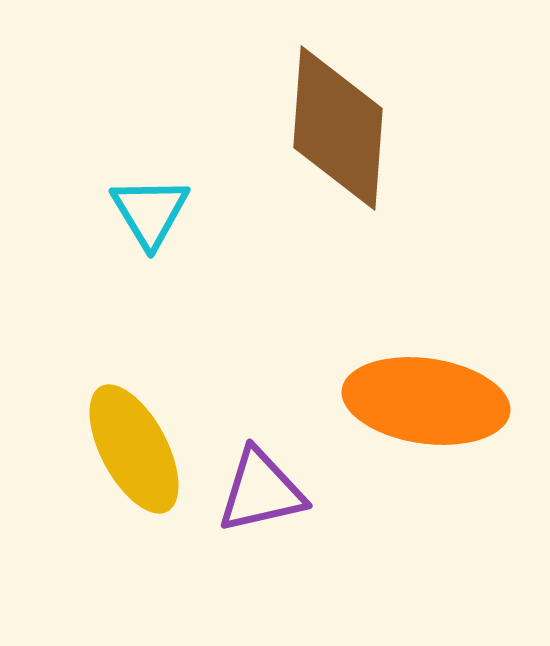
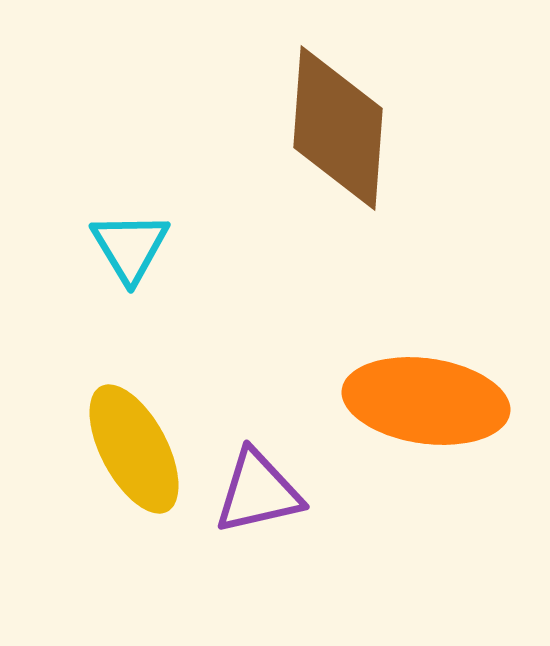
cyan triangle: moved 20 px left, 35 px down
purple triangle: moved 3 px left, 1 px down
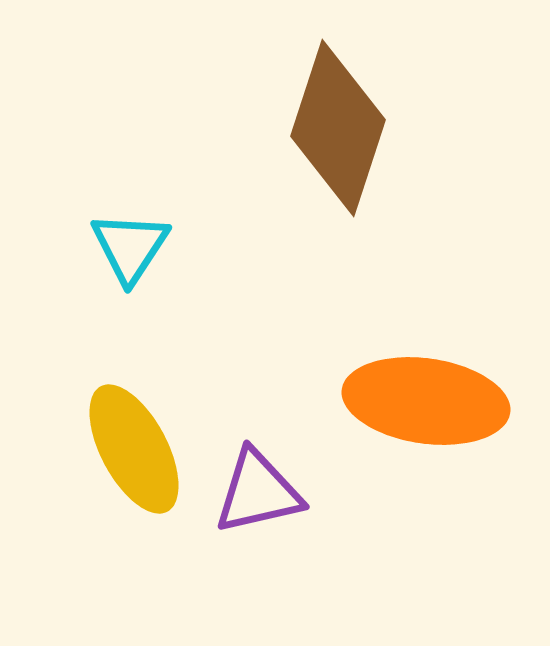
brown diamond: rotated 14 degrees clockwise
cyan triangle: rotated 4 degrees clockwise
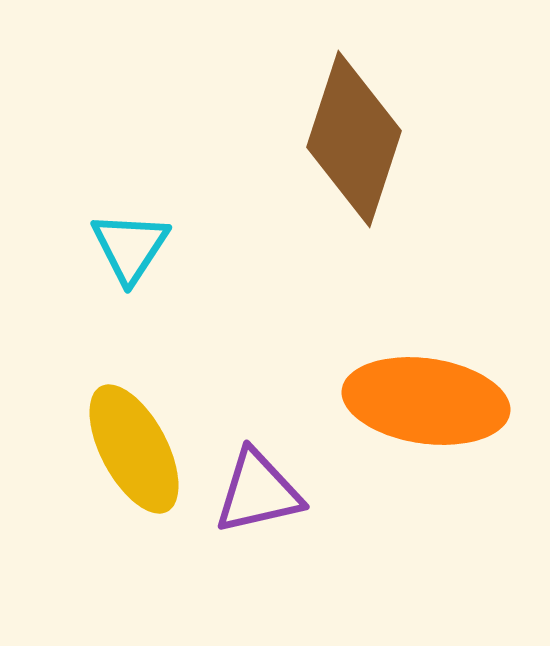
brown diamond: moved 16 px right, 11 px down
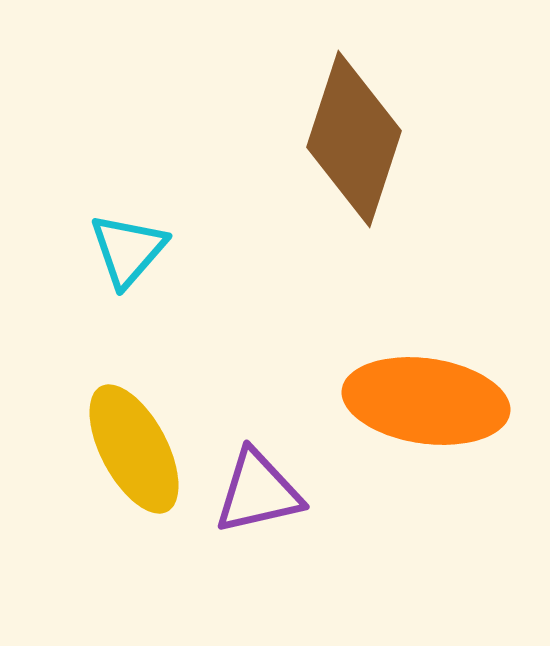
cyan triangle: moved 2 px left, 3 px down; rotated 8 degrees clockwise
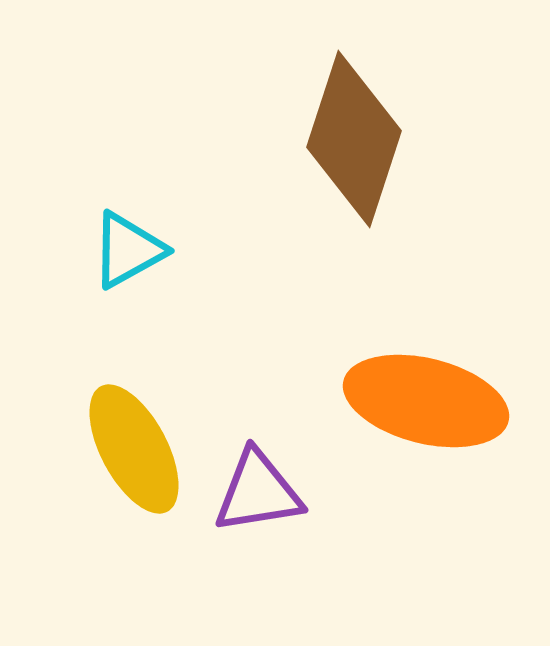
cyan triangle: rotated 20 degrees clockwise
orange ellipse: rotated 6 degrees clockwise
purple triangle: rotated 4 degrees clockwise
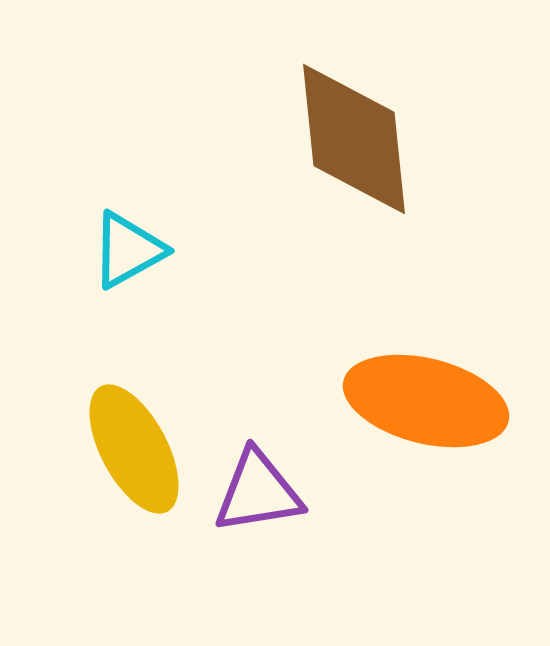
brown diamond: rotated 24 degrees counterclockwise
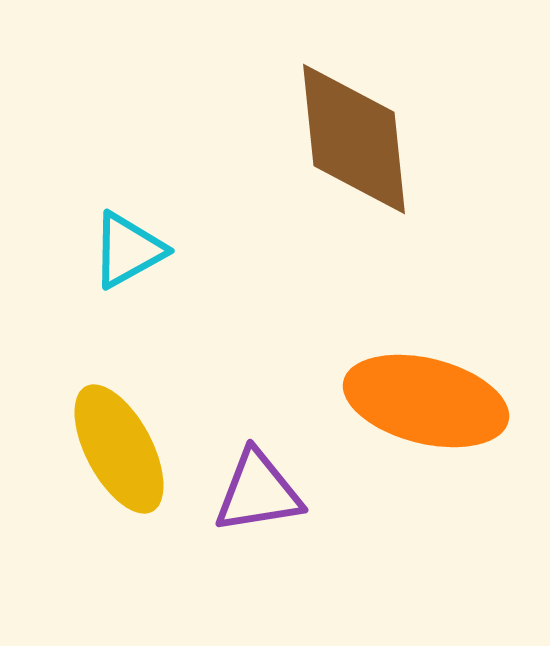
yellow ellipse: moved 15 px left
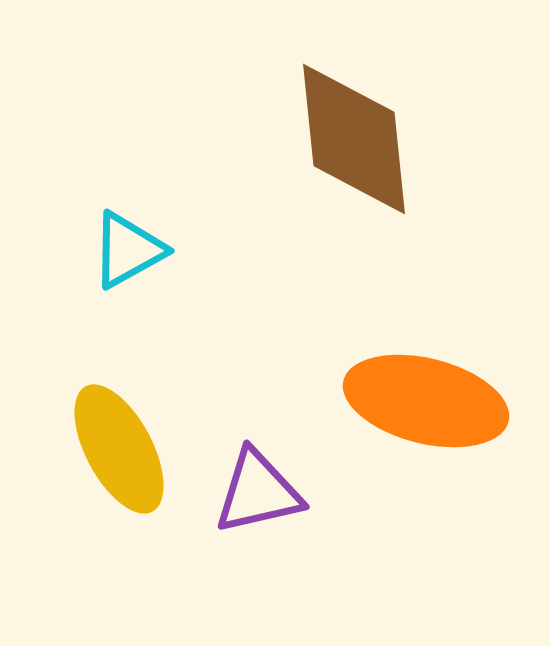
purple triangle: rotated 4 degrees counterclockwise
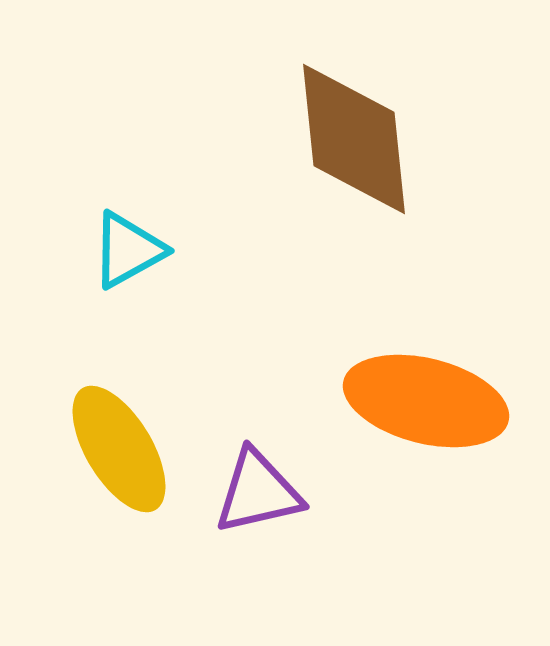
yellow ellipse: rotated 3 degrees counterclockwise
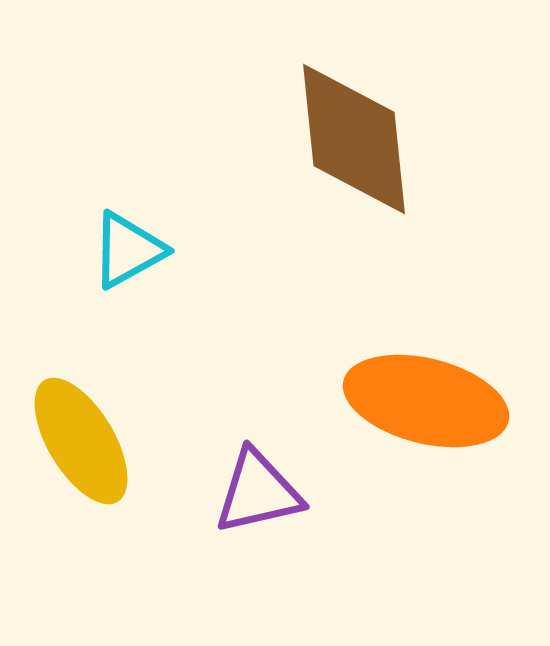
yellow ellipse: moved 38 px left, 8 px up
